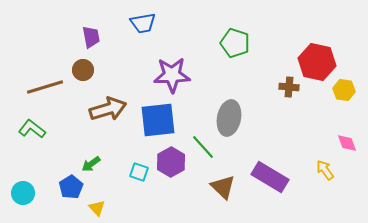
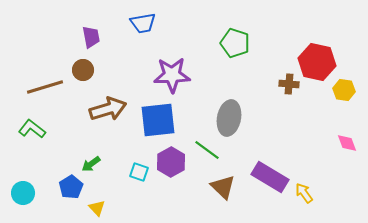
brown cross: moved 3 px up
green line: moved 4 px right, 3 px down; rotated 12 degrees counterclockwise
yellow arrow: moved 21 px left, 23 px down
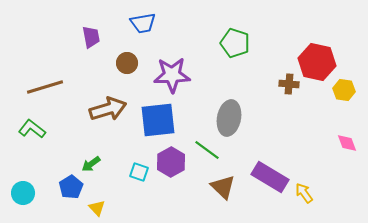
brown circle: moved 44 px right, 7 px up
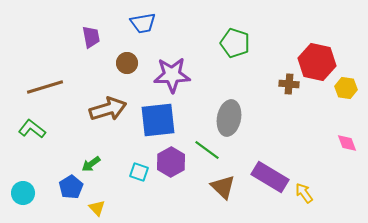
yellow hexagon: moved 2 px right, 2 px up
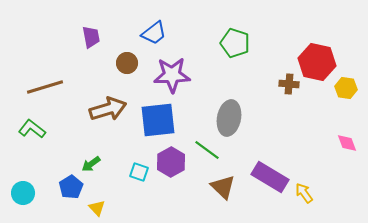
blue trapezoid: moved 11 px right, 10 px down; rotated 28 degrees counterclockwise
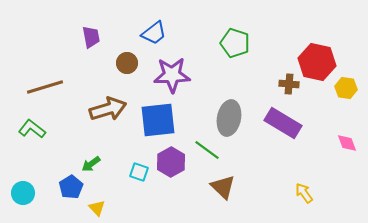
purple rectangle: moved 13 px right, 54 px up
